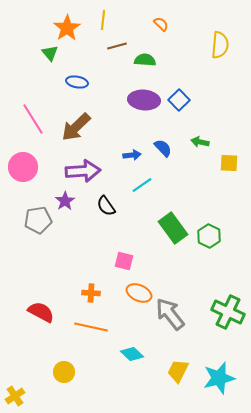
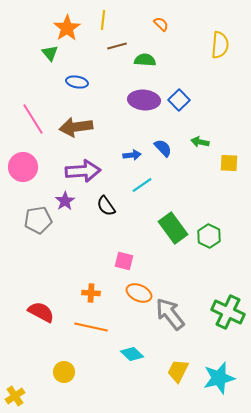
brown arrow: rotated 36 degrees clockwise
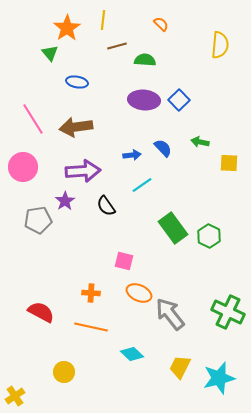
yellow trapezoid: moved 2 px right, 4 px up
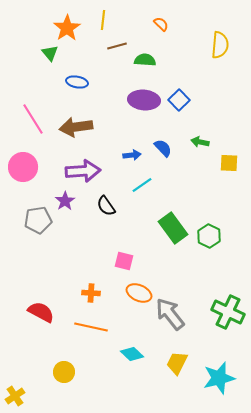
yellow trapezoid: moved 3 px left, 4 px up
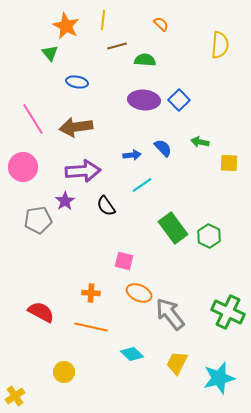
orange star: moved 1 px left, 2 px up; rotated 12 degrees counterclockwise
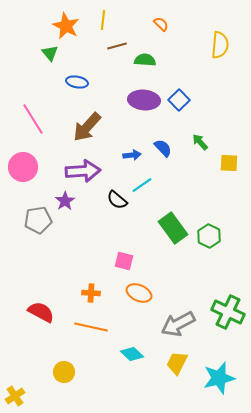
brown arrow: moved 11 px right; rotated 40 degrees counterclockwise
green arrow: rotated 36 degrees clockwise
black semicircle: moved 11 px right, 6 px up; rotated 15 degrees counterclockwise
gray arrow: moved 8 px right, 10 px down; rotated 80 degrees counterclockwise
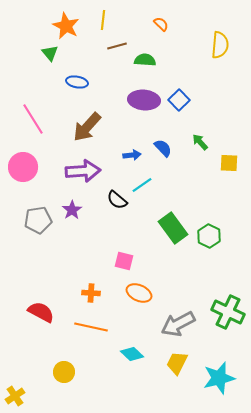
purple star: moved 7 px right, 9 px down
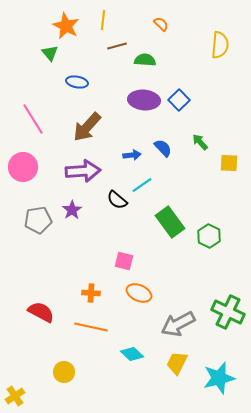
green rectangle: moved 3 px left, 6 px up
